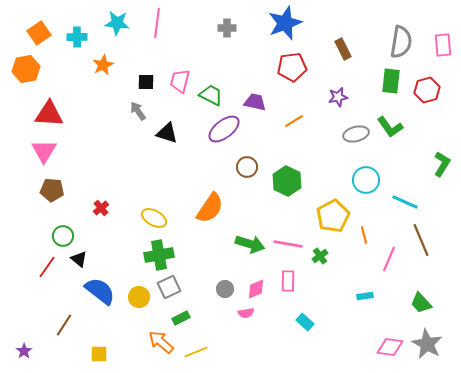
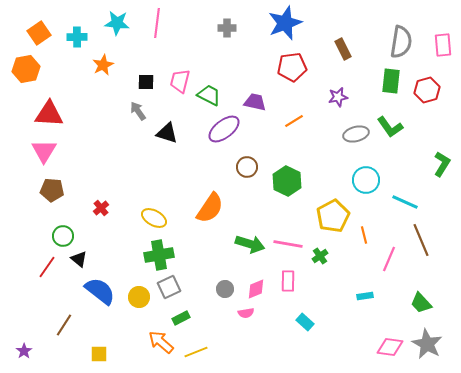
green trapezoid at (211, 95): moved 2 px left
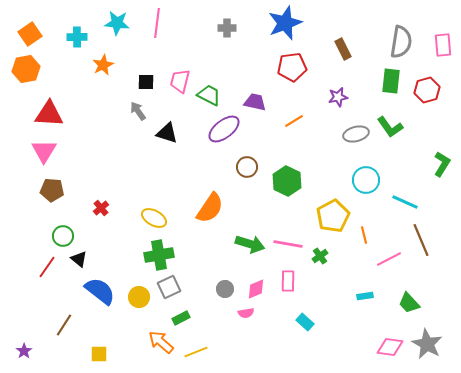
orange square at (39, 33): moved 9 px left, 1 px down
pink line at (389, 259): rotated 40 degrees clockwise
green trapezoid at (421, 303): moved 12 px left
